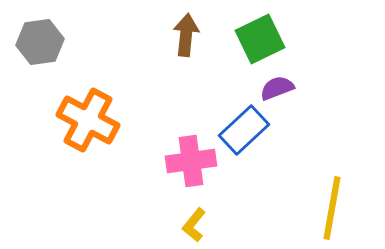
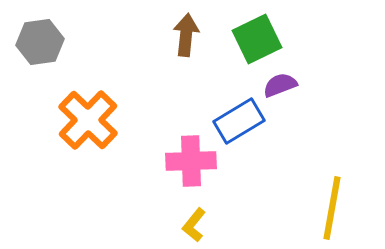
green square: moved 3 px left
purple semicircle: moved 3 px right, 3 px up
orange cross: rotated 16 degrees clockwise
blue rectangle: moved 5 px left, 9 px up; rotated 12 degrees clockwise
pink cross: rotated 6 degrees clockwise
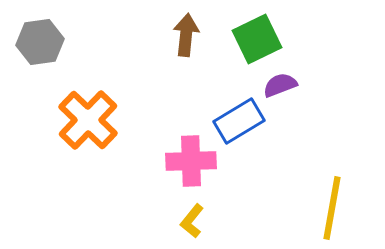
yellow L-shape: moved 2 px left, 4 px up
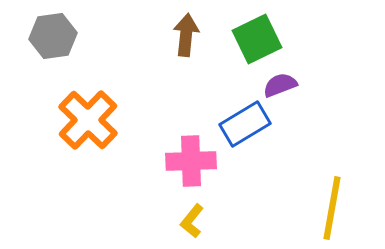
gray hexagon: moved 13 px right, 6 px up
blue rectangle: moved 6 px right, 3 px down
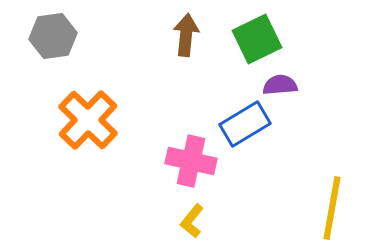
purple semicircle: rotated 16 degrees clockwise
pink cross: rotated 15 degrees clockwise
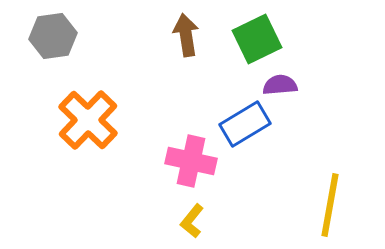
brown arrow: rotated 15 degrees counterclockwise
yellow line: moved 2 px left, 3 px up
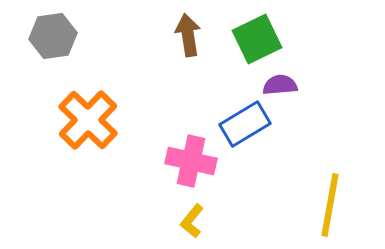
brown arrow: moved 2 px right
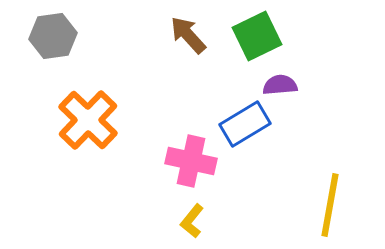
brown arrow: rotated 33 degrees counterclockwise
green square: moved 3 px up
